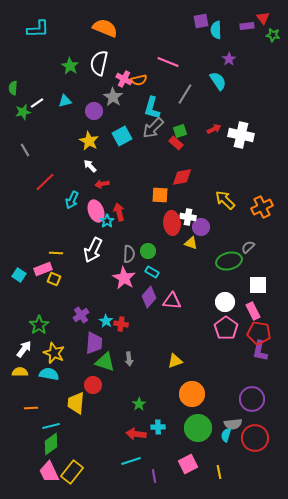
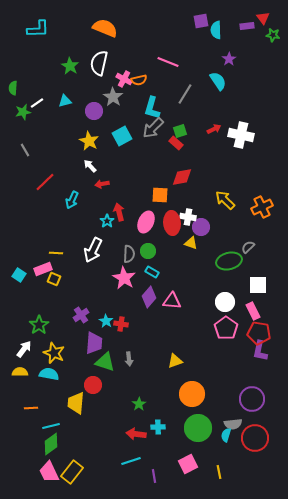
pink ellipse at (96, 211): moved 50 px right, 11 px down; rotated 45 degrees clockwise
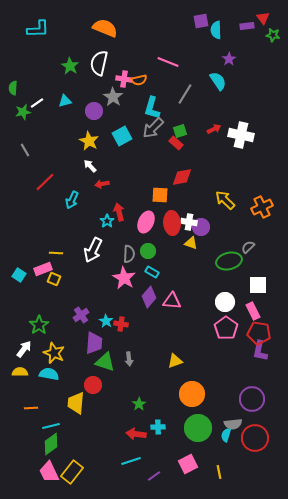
pink cross at (124, 79): rotated 21 degrees counterclockwise
white cross at (188, 217): moved 1 px right, 5 px down
purple line at (154, 476): rotated 64 degrees clockwise
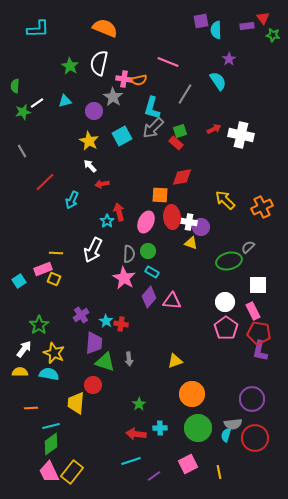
green semicircle at (13, 88): moved 2 px right, 2 px up
gray line at (25, 150): moved 3 px left, 1 px down
red ellipse at (172, 223): moved 6 px up
cyan square at (19, 275): moved 6 px down; rotated 24 degrees clockwise
cyan cross at (158, 427): moved 2 px right, 1 px down
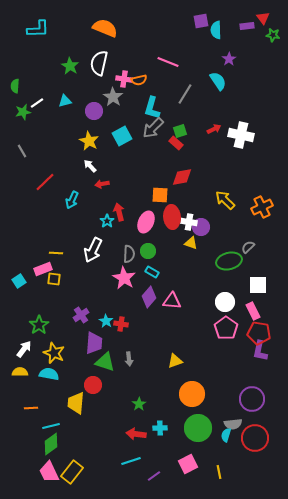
yellow square at (54, 279): rotated 16 degrees counterclockwise
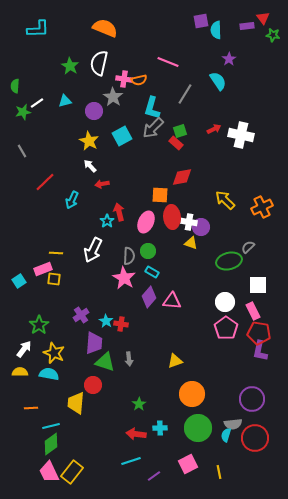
gray semicircle at (129, 254): moved 2 px down
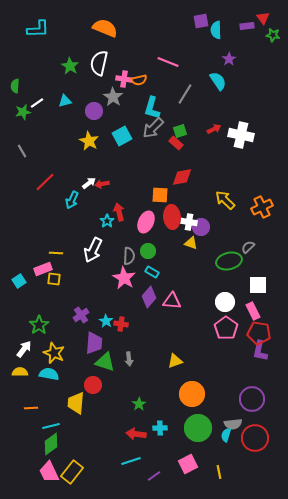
white arrow at (90, 166): moved 1 px left, 17 px down; rotated 96 degrees clockwise
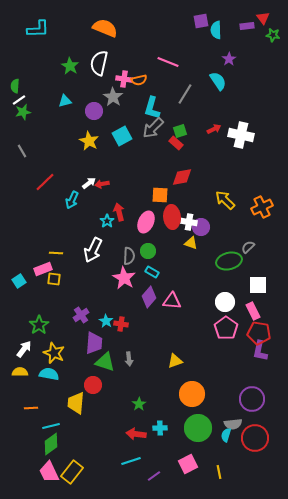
white line at (37, 103): moved 18 px left, 3 px up
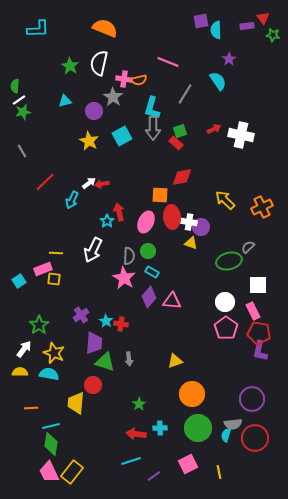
gray arrow at (153, 128): rotated 45 degrees counterclockwise
green diamond at (51, 444): rotated 45 degrees counterclockwise
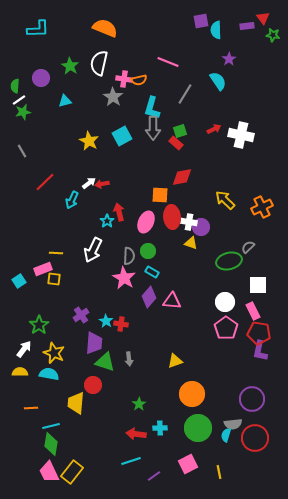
purple circle at (94, 111): moved 53 px left, 33 px up
